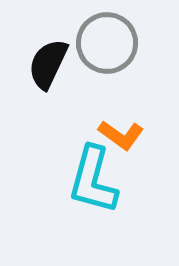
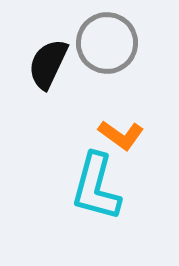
cyan L-shape: moved 3 px right, 7 px down
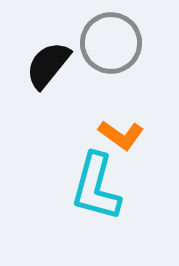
gray circle: moved 4 px right
black semicircle: moved 1 px down; rotated 14 degrees clockwise
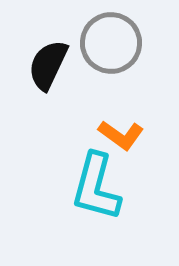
black semicircle: rotated 14 degrees counterclockwise
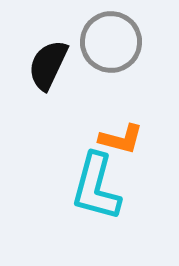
gray circle: moved 1 px up
orange L-shape: moved 4 px down; rotated 21 degrees counterclockwise
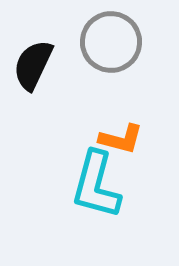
black semicircle: moved 15 px left
cyan L-shape: moved 2 px up
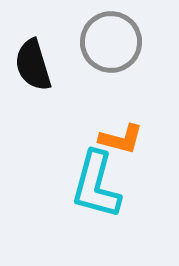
black semicircle: rotated 42 degrees counterclockwise
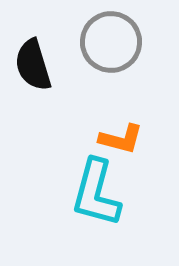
cyan L-shape: moved 8 px down
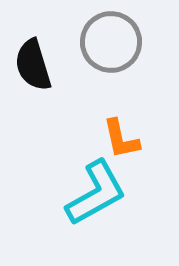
orange L-shape: rotated 63 degrees clockwise
cyan L-shape: rotated 134 degrees counterclockwise
